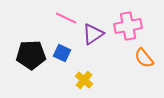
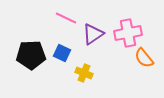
pink cross: moved 7 px down
yellow cross: moved 7 px up; rotated 18 degrees counterclockwise
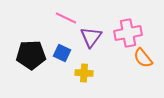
purple triangle: moved 2 px left, 3 px down; rotated 20 degrees counterclockwise
orange semicircle: moved 1 px left
yellow cross: rotated 18 degrees counterclockwise
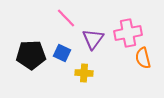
pink line: rotated 20 degrees clockwise
purple triangle: moved 2 px right, 2 px down
orange semicircle: rotated 25 degrees clockwise
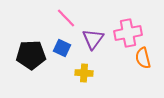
blue square: moved 5 px up
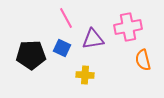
pink line: rotated 15 degrees clockwise
pink cross: moved 6 px up
purple triangle: rotated 45 degrees clockwise
orange semicircle: moved 2 px down
yellow cross: moved 1 px right, 2 px down
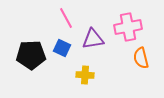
orange semicircle: moved 2 px left, 2 px up
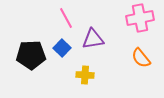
pink cross: moved 12 px right, 9 px up
blue square: rotated 18 degrees clockwise
orange semicircle: rotated 25 degrees counterclockwise
